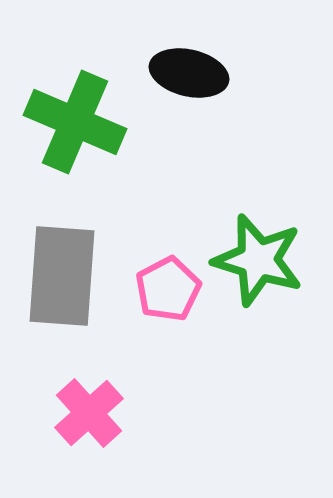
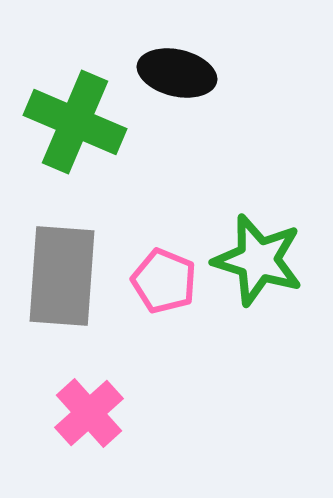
black ellipse: moved 12 px left
pink pentagon: moved 4 px left, 8 px up; rotated 22 degrees counterclockwise
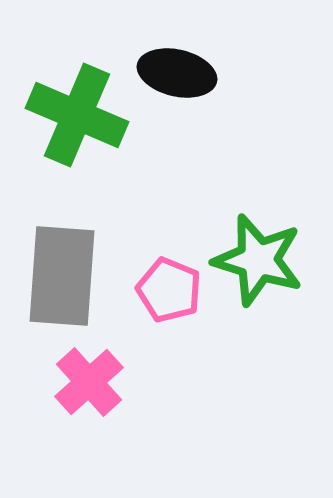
green cross: moved 2 px right, 7 px up
pink pentagon: moved 5 px right, 9 px down
pink cross: moved 31 px up
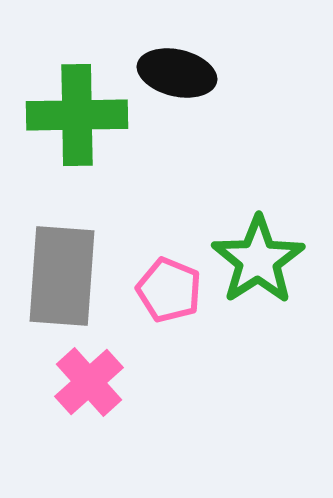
green cross: rotated 24 degrees counterclockwise
green star: rotated 22 degrees clockwise
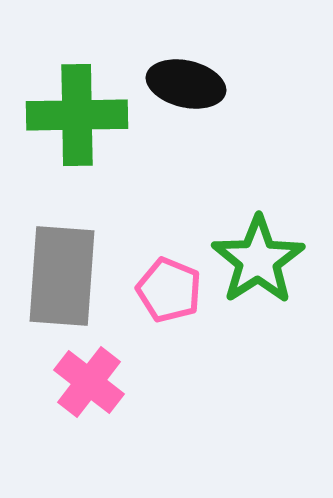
black ellipse: moved 9 px right, 11 px down
pink cross: rotated 10 degrees counterclockwise
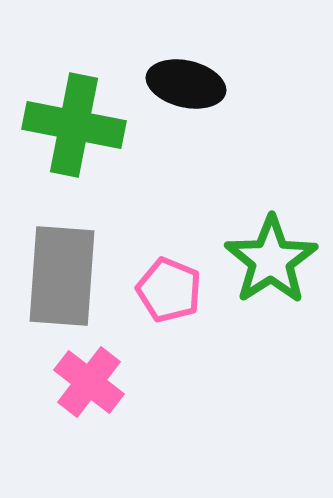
green cross: moved 3 px left, 10 px down; rotated 12 degrees clockwise
green star: moved 13 px right
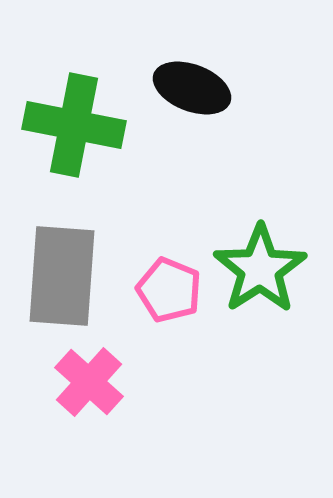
black ellipse: moved 6 px right, 4 px down; rotated 8 degrees clockwise
green star: moved 11 px left, 9 px down
pink cross: rotated 4 degrees clockwise
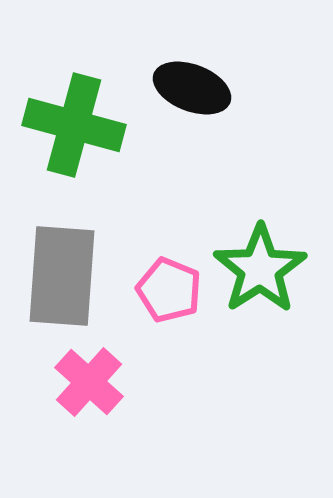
green cross: rotated 4 degrees clockwise
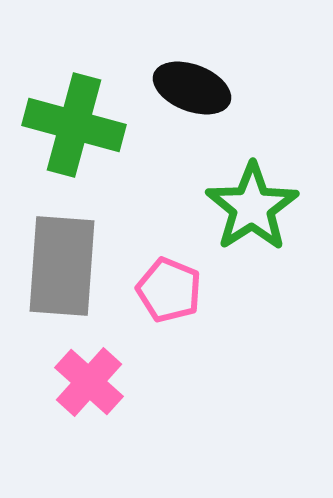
green star: moved 8 px left, 62 px up
gray rectangle: moved 10 px up
